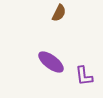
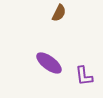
purple ellipse: moved 2 px left, 1 px down
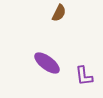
purple ellipse: moved 2 px left
